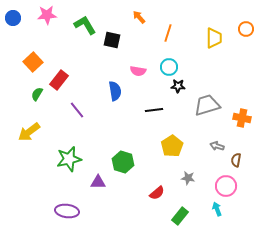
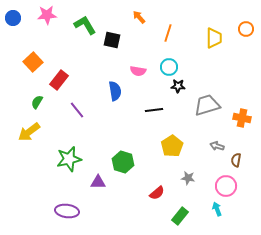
green semicircle: moved 8 px down
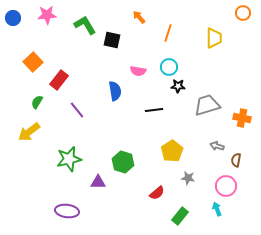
orange circle: moved 3 px left, 16 px up
yellow pentagon: moved 5 px down
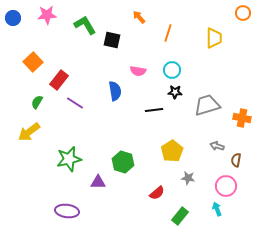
cyan circle: moved 3 px right, 3 px down
black star: moved 3 px left, 6 px down
purple line: moved 2 px left, 7 px up; rotated 18 degrees counterclockwise
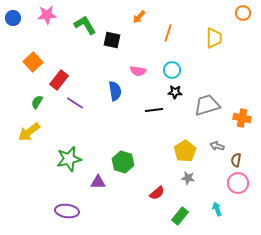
orange arrow: rotated 96 degrees counterclockwise
yellow pentagon: moved 13 px right
pink circle: moved 12 px right, 3 px up
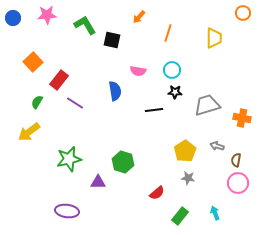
cyan arrow: moved 2 px left, 4 px down
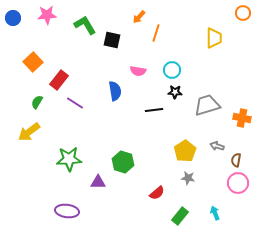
orange line: moved 12 px left
green star: rotated 10 degrees clockwise
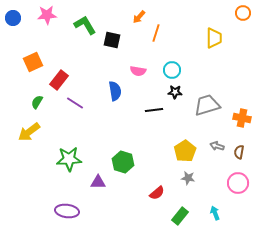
orange square: rotated 18 degrees clockwise
brown semicircle: moved 3 px right, 8 px up
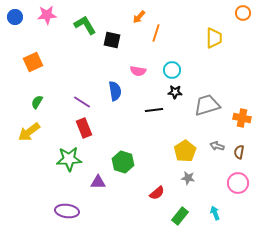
blue circle: moved 2 px right, 1 px up
red rectangle: moved 25 px right, 48 px down; rotated 60 degrees counterclockwise
purple line: moved 7 px right, 1 px up
